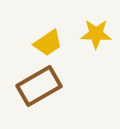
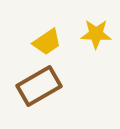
yellow trapezoid: moved 1 px left, 1 px up
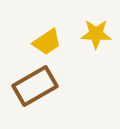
brown rectangle: moved 4 px left
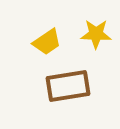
brown rectangle: moved 33 px right; rotated 21 degrees clockwise
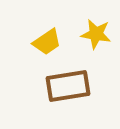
yellow star: rotated 8 degrees clockwise
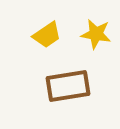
yellow trapezoid: moved 7 px up
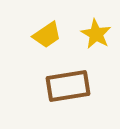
yellow star: rotated 20 degrees clockwise
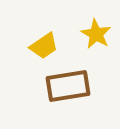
yellow trapezoid: moved 3 px left, 11 px down
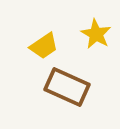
brown rectangle: moved 1 px left, 1 px down; rotated 33 degrees clockwise
